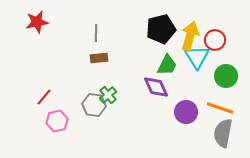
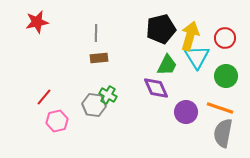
red circle: moved 10 px right, 2 px up
purple diamond: moved 1 px down
green cross: rotated 18 degrees counterclockwise
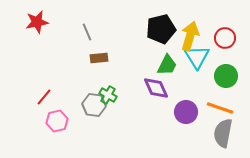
gray line: moved 9 px left, 1 px up; rotated 24 degrees counterclockwise
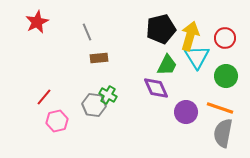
red star: rotated 15 degrees counterclockwise
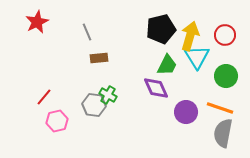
red circle: moved 3 px up
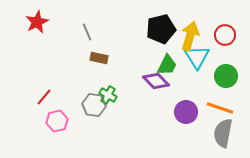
brown rectangle: rotated 18 degrees clockwise
purple diamond: moved 7 px up; rotated 20 degrees counterclockwise
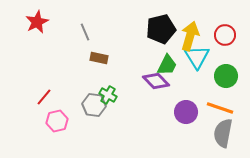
gray line: moved 2 px left
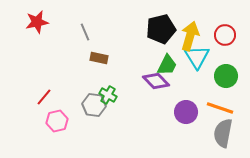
red star: rotated 15 degrees clockwise
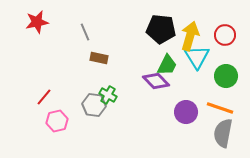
black pentagon: rotated 20 degrees clockwise
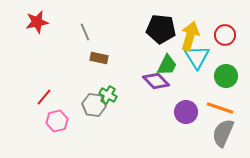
gray semicircle: rotated 12 degrees clockwise
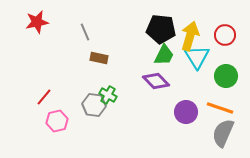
green trapezoid: moved 3 px left, 10 px up
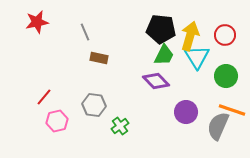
green cross: moved 12 px right, 31 px down; rotated 24 degrees clockwise
orange line: moved 12 px right, 2 px down
gray semicircle: moved 5 px left, 7 px up
